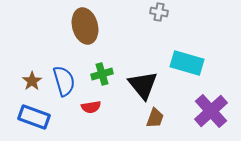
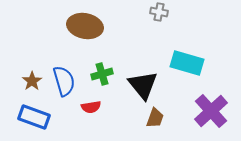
brown ellipse: rotated 64 degrees counterclockwise
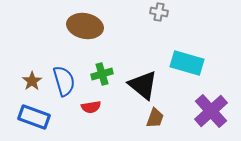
black triangle: rotated 12 degrees counterclockwise
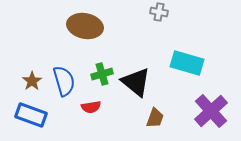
black triangle: moved 7 px left, 3 px up
blue rectangle: moved 3 px left, 2 px up
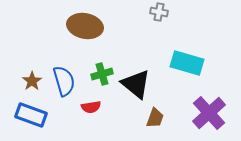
black triangle: moved 2 px down
purple cross: moved 2 px left, 2 px down
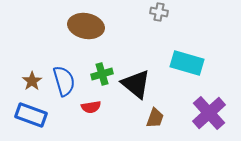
brown ellipse: moved 1 px right
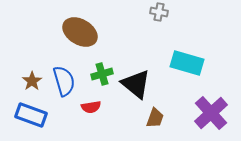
brown ellipse: moved 6 px left, 6 px down; rotated 20 degrees clockwise
purple cross: moved 2 px right
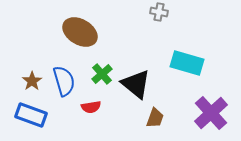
green cross: rotated 25 degrees counterclockwise
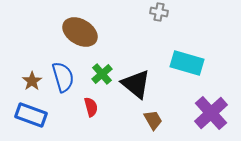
blue semicircle: moved 1 px left, 4 px up
red semicircle: rotated 96 degrees counterclockwise
brown trapezoid: moved 2 px left, 2 px down; rotated 50 degrees counterclockwise
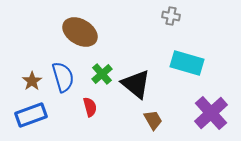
gray cross: moved 12 px right, 4 px down
red semicircle: moved 1 px left
blue rectangle: rotated 40 degrees counterclockwise
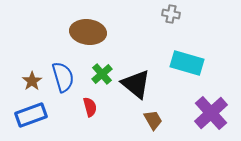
gray cross: moved 2 px up
brown ellipse: moved 8 px right; rotated 24 degrees counterclockwise
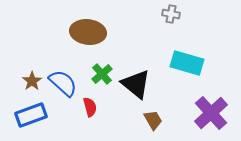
blue semicircle: moved 6 px down; rotated 32 degrees counterclockwise
